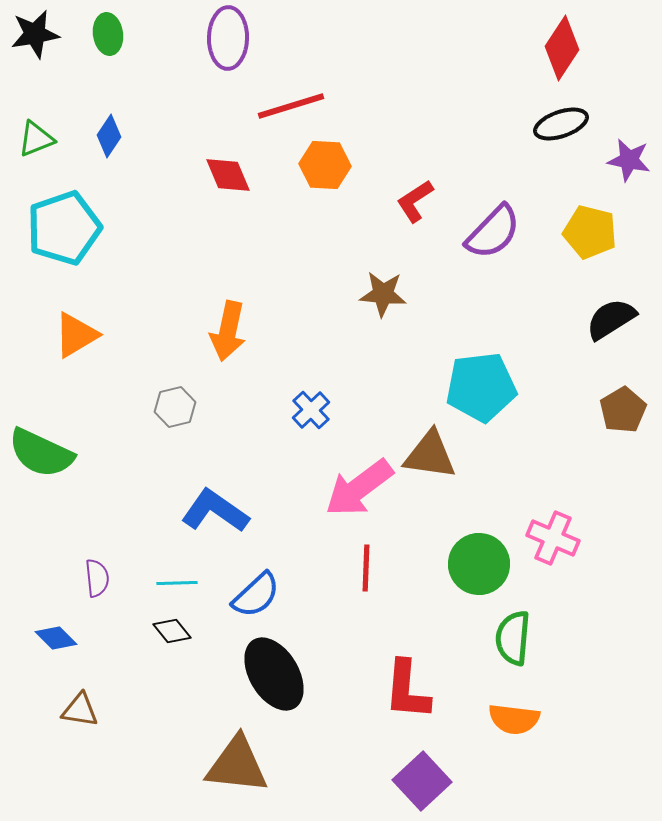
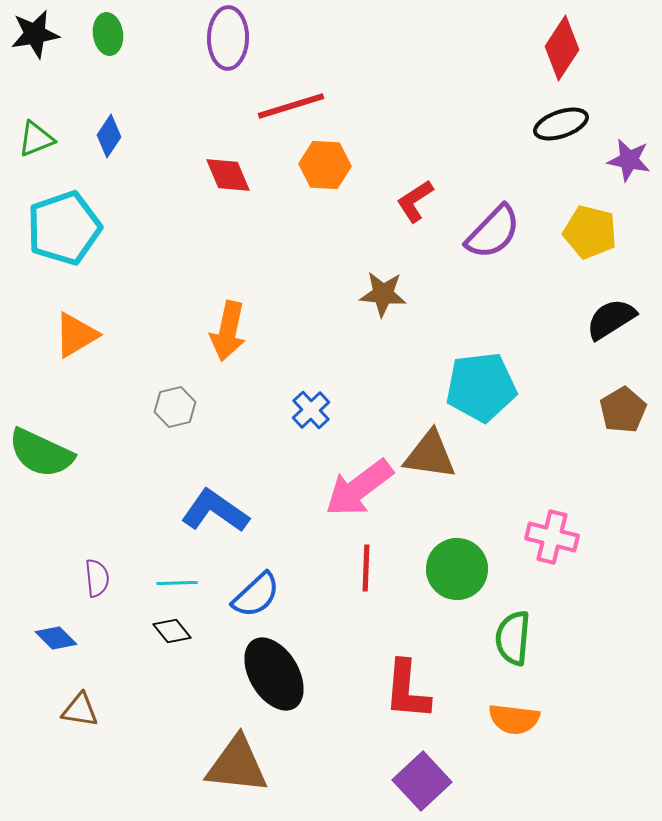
pink cross at (553, 538): moved 1 px left, 1 px up; rotated 9 degrees counterclockwise
green circle at (479, 564): moved 22 px left, 5 px down
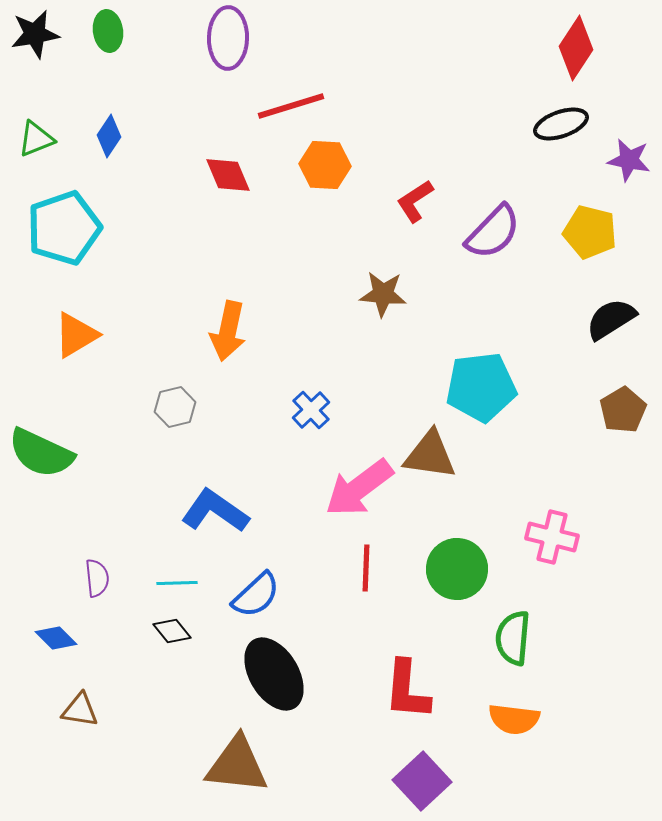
green ellipse at (108, 34): moved 3 px up
red diamond at (562, 48): moved 14 px right
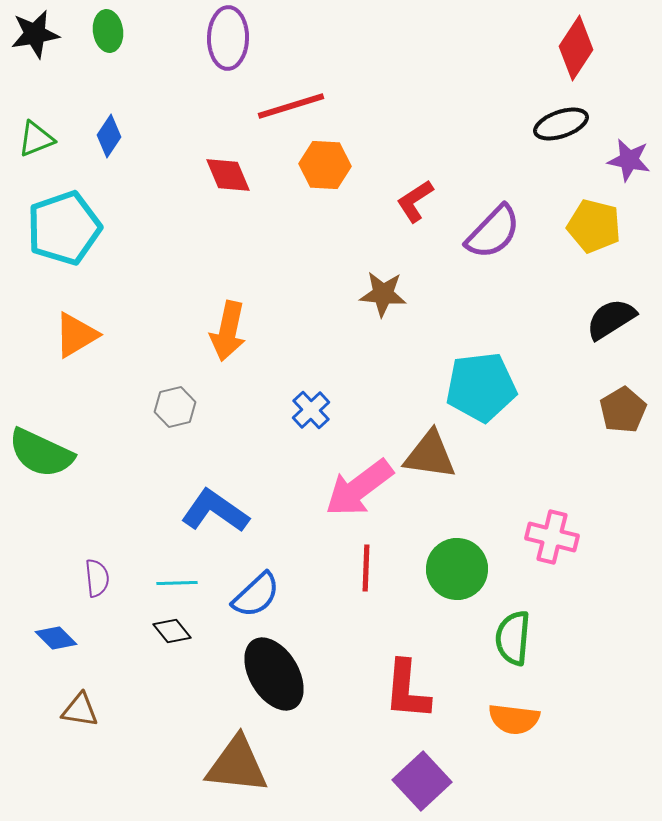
yellow pentagon at (590, 232): moved 4 px right, 6 px up
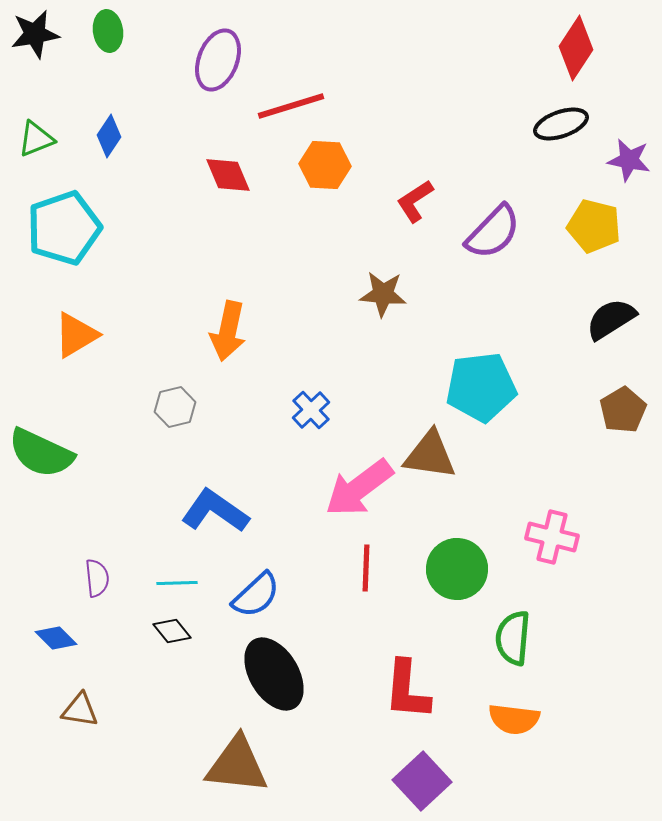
purple ellipse at (228, 38): moved 10 px left, 22 px down; rotated 20 degrees clockwise
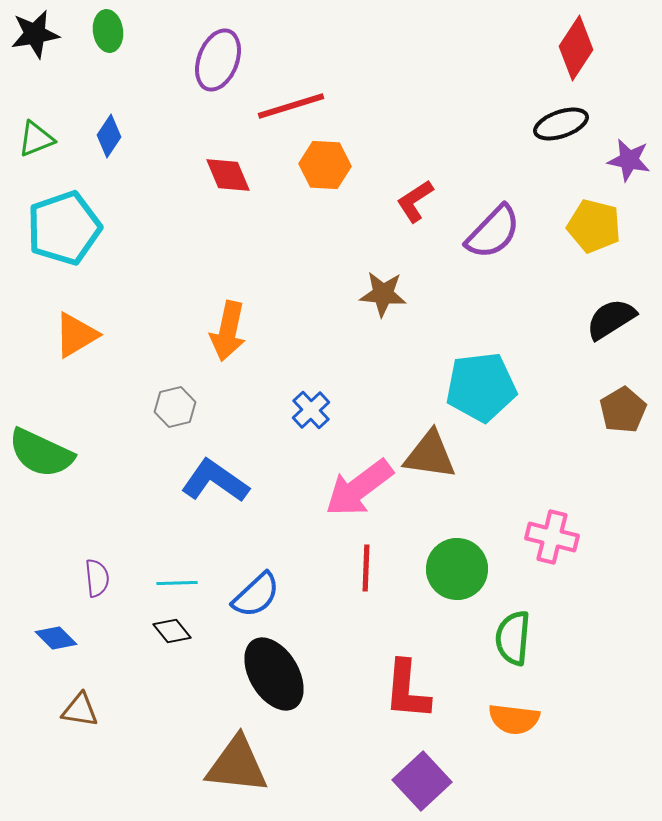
blue L-shape at (215, 511): moved 30 px up
